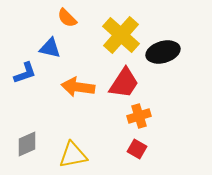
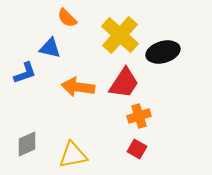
yellow cross: moved 1 px left
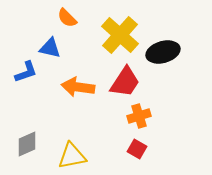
blue L-shape: moved 1 px right, 1 px up
red trapezoid: moved 1 px right, 1 px up
yellow triangle: moved 1 px left, 1 px down
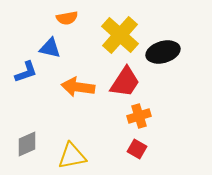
orange semicircle: rotated 55 degrees counterclockwise
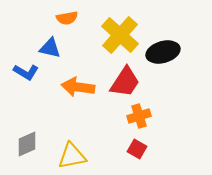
blue L-shape: rotated 50 degrees clockwise
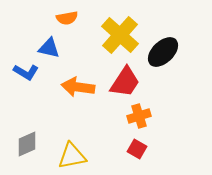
blue triangle: moved 1 px left
black ellipse: rotated 28 degrees counterclockwise
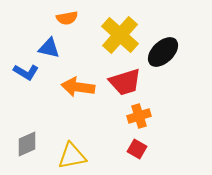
red trapezoid: rotated 40 degrees clockwise
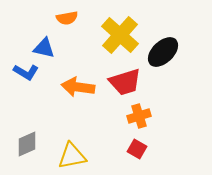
blue triangle: moved 5 px left
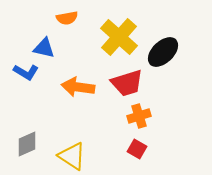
yellow cross: moved 1 px left, 2 px down
red trapezoid: moved 2 px right, 1 px down
yellow triangle: rotated 44 degrees clockwise
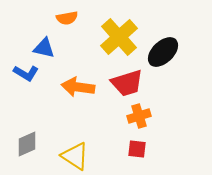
yellow cross: rotated 6 degrees clockwise
blue L-shape: moved 1 px down
red square: rotated 24 degrees counterclockwise
yellow triangle: moved 3 px right
